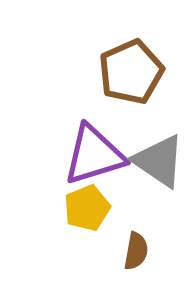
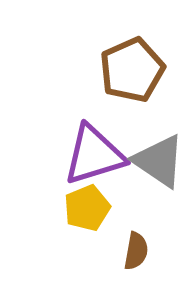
brown pentagon: moved 1 px right, 2 px up
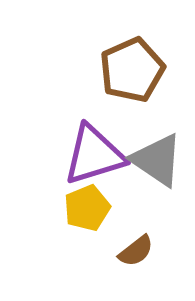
gray triangle: moved 2 px left, 1 px up
brown semicircle: rotated 42 degrees clockwise
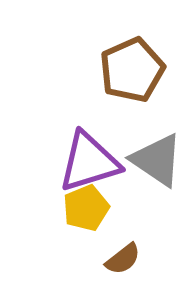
purple triangle: moved 5 px left, 7 px down
yellow pentagon: moved 1 px left
brown semicircle: moved 13 px left, 8 px down
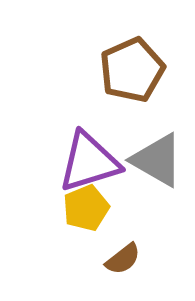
gray triangle: rotated 4 degrees counterclockwise
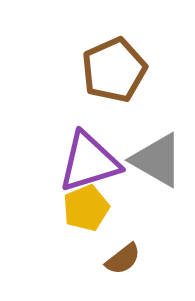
brown pentagon: moved 18 px left
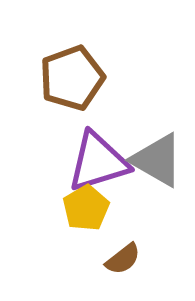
brown pentagon: moved 42 px left, 8 px down; rotated 4 degrees clockwise
purple triangle: moved 9 px right
yellow pentagon: rotated 9 degrees counterclockwise
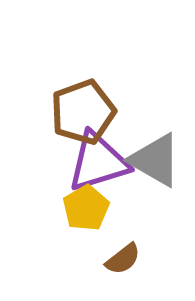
brown pentagon: moved 11 px right, 34 px down
gray triangle: moved 2 px left
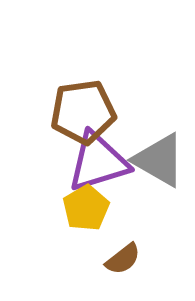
brown pentagon: rotated 12 degrees clockwise
gray triangle: moved 4 px right
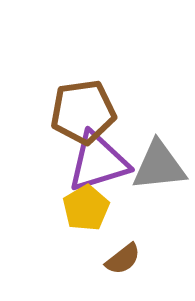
gray triangle: moved 6 px down; rotated 36 degrees counterclockwise
